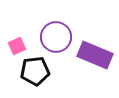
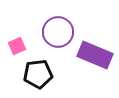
purple circle: moved 2 px right, 5 px up
black pentagon: moved 3 px right, 3 px down
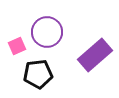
purple circle: moved 11 px left
purple rectangle: rotated 64 degrees counterclockwise
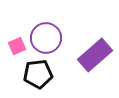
purple circle: moved 1 px left, 6 px down
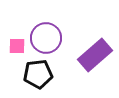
pink square: rotated 24 degrees clockwise
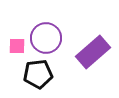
purple rectangle: moved 2 px left, 3 px up
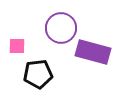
purple circle: moved 15 px right, 10 px up
purple rectangle: rotated 56 degrees clockwise
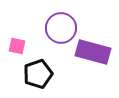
pink square: rotated 12 degrees clockwise
black pentagon: rotated 12 degrees counterclockwise
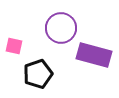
pink square: moved 3 px left
purple rectangle: moved 1 px right, 3 px down
